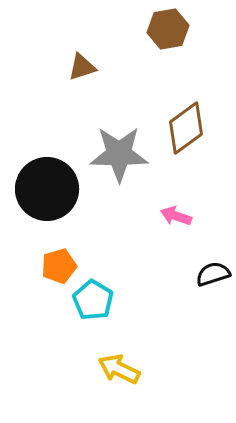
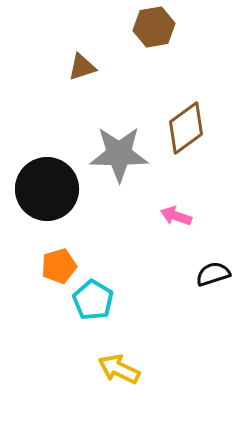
brown hexagon: moved 14 px left, 2 px up
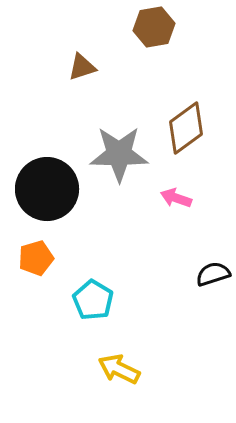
pink arrow: moved 18 px up
orange pentagon: moved 23 px left, 8 px up
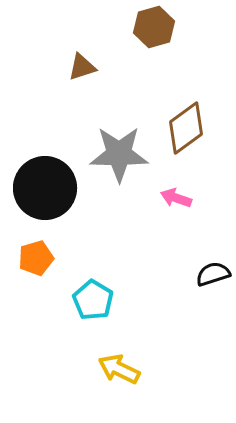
brown hexagon: rotated 6 degrees counterclockwise
black circle: moved 2 px left, 1 px up
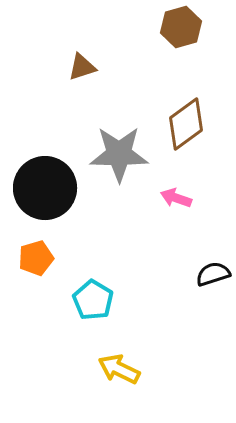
brown hexagon: moved 27 px right
brown diamond: moved 4 px up
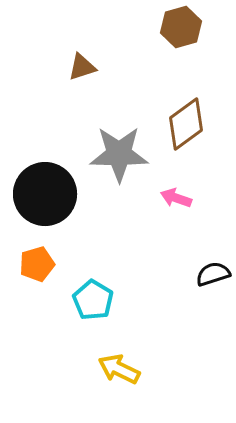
black circle: moved 6 px down
orange pentagon: moved 1 px right, 6 px down
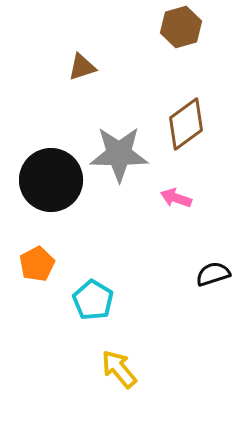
black circle: moved 6 px right, 14 px up
orange pentagon: rotated 12 degrees counterclockwise
yellow arrow: rotated 24 degrees clockwise
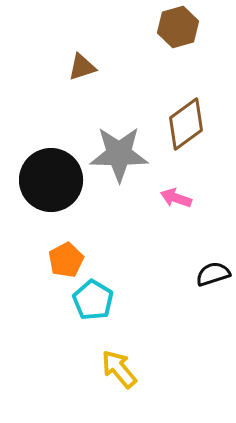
brown hexagon: moved 3 px left
orange pentagon: moved 29 px right, 4 px up
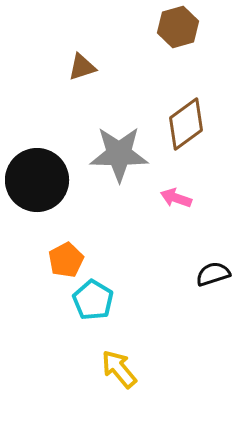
black circle: moved 14 px left
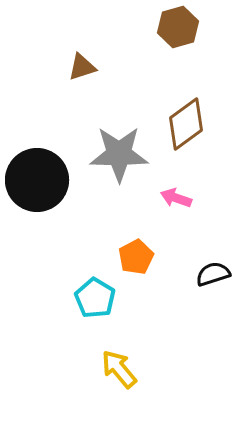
orange pentagon: moved 70 px right, 3 px up
cyan pentagon: moved 2 px right, 2 px up
